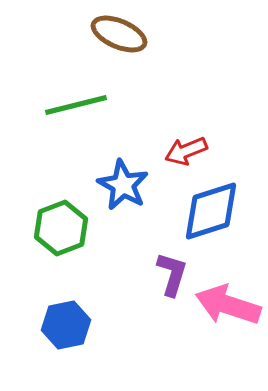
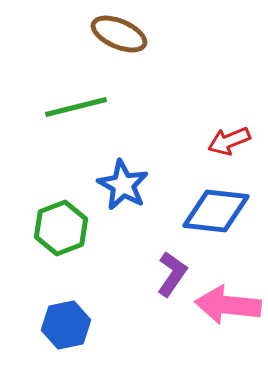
green line: moved 2 px down
red arrow: moved 43 px right, 10 px up
blue diamond: moved 5 px right; rotated 24 degrees clockwise
purple L-shape: rotated 18 degrees clockwise
pink arrow: rotated 12 degrees counterclockwise
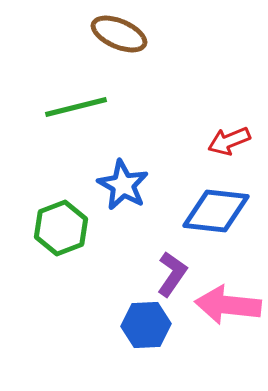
blue hexagon: moved 80 px right; rotated 9 degrees clockwise
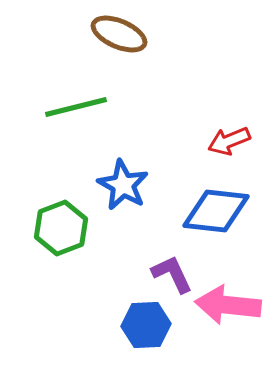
purple L-shape: rotated 60 degrees counterclockwise
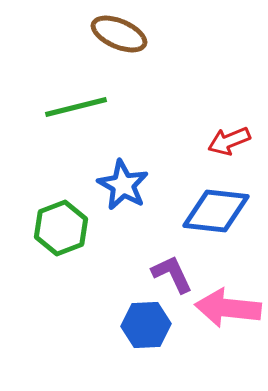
pink arrow: moved 3 px down
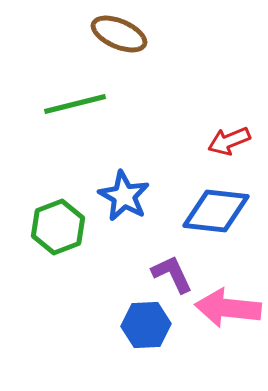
green line: moved 1 px left, 3 px up
blue star: moved 1 px right, 11 px down
green hexagon: moved 3 px left, 1 px up
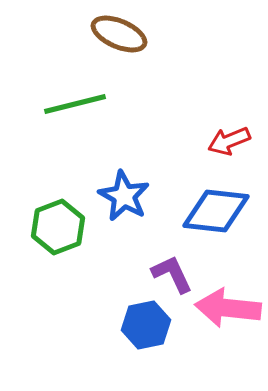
blue hexagon: rotated 9 degrees counterclockwise
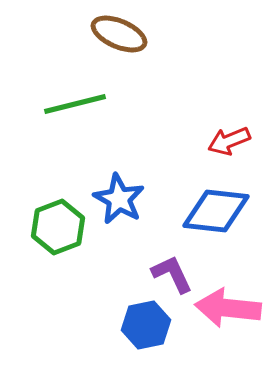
blue star: moved 5 px left, 3 px down
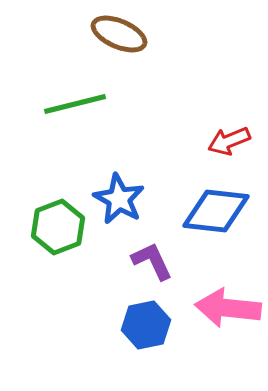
purple L-shape: moved 20 px left, 13 px up
